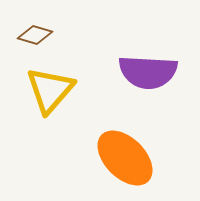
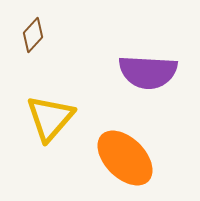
brown diamond: moved 2 px left; rotated 64 degrees counterclockwise
yellow triangle: moved 28 px down
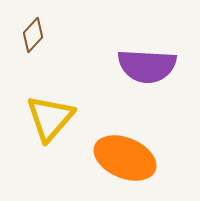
purple semicircle: moved 1 px left, 6 px up
orange ellipse: rotated 22 degrees counterclockwise
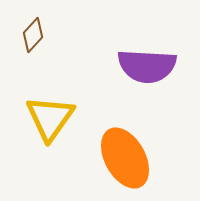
yellow triangle: rotated 6 degrees counterclockwise
orange ellipse: rotated 38 degrees clockwise
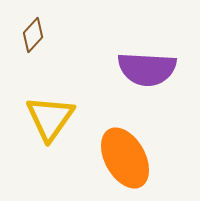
purple semicircle: moved 3 px down
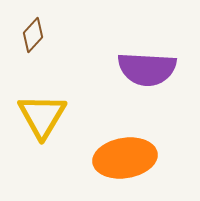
yellow triangle: moved 8 px left, 2 px up; rotated 4 degrees counterclockwise
orange ellipse: rotated 70 degrees counterclockwise
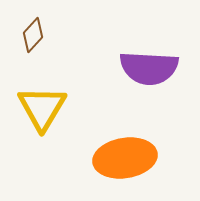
purple semicircle: moved 2 px right, 1 px up
yellow triangle: moved 8 px up
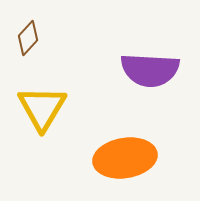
brown diamond: moved 5 px left, 3 px down
purple semicircle: moved 1 px right, 2 px down
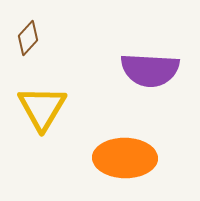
orange ellipse: rotated 10 degrees clockwise
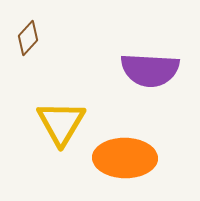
yellow triangle: moved 19 px right, 15 px down
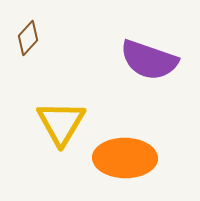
purple semicircle: moved 1 px left, 10 px up; rotated 16 degrees clockwise
